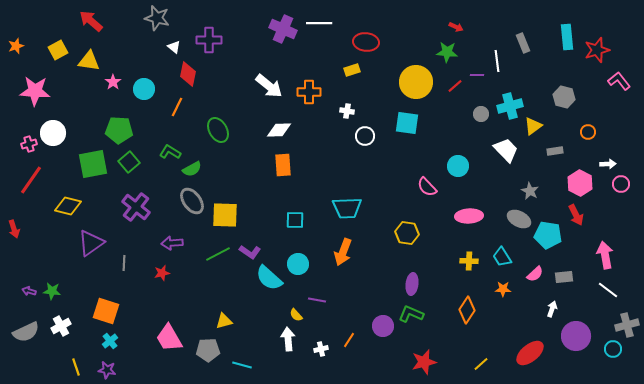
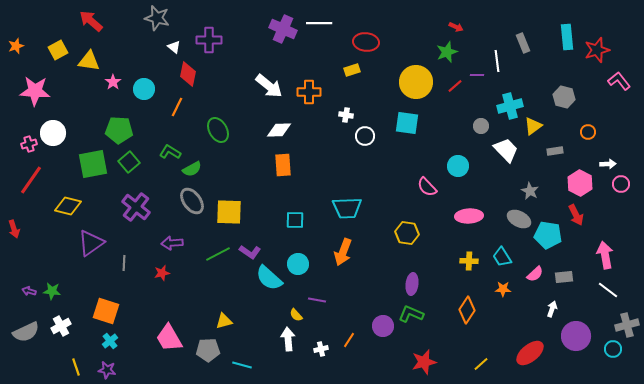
green star at (447, 52): rotated 25 degrees counterclockwise
white cross at (347, 111): moved 1 px left, 4 px down
gray circle at (481, 114): moved 12 px down
yellow square at (225, 215): moved 4 px right, 3 px up
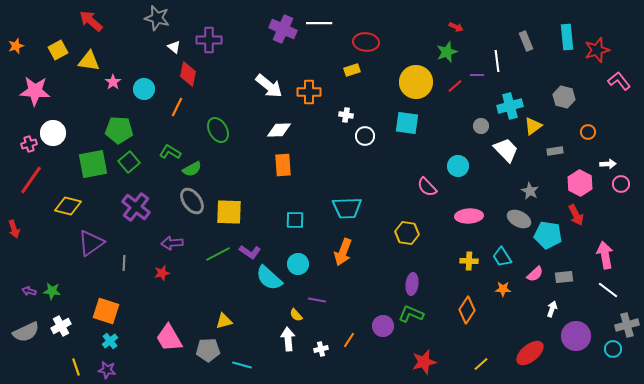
gray rectangle at (523, 43): moved 3 px right, 2 px up
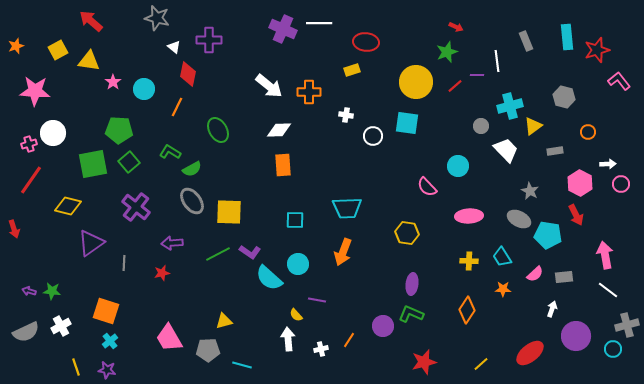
white circle at (365, 136): moved 8 px right
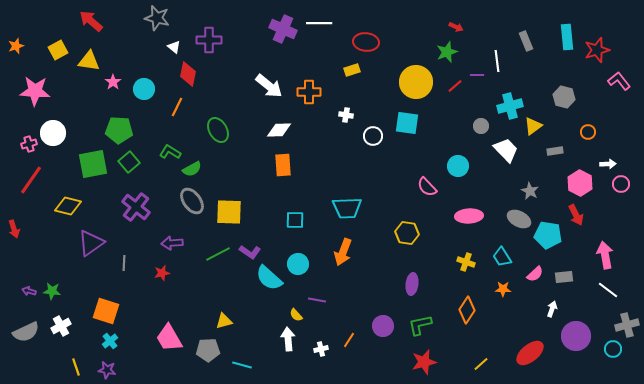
yellow cross at (469, 261): moved 3 px left, 1 px down; rotated 18 degrees clockwise
green L-shape at (411, 314): moved 9 px right, 11 px down; rotated 35 degrees counterclockwise
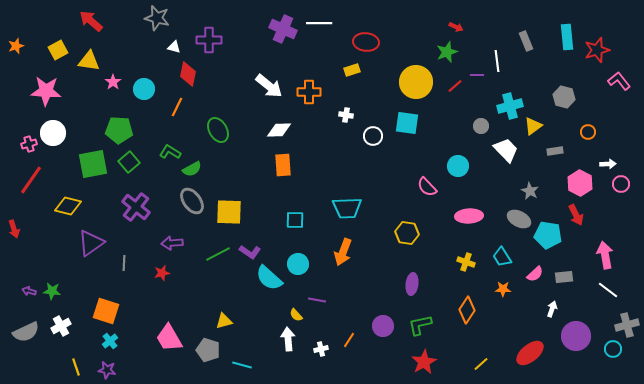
white triangle at (174, 47): rotated 24 degrees counterclockwise
pink star at (35, 91): moved 11 px right
gray pentagon at (208, 350): rotated 20 degrees clockwise
red star at (424, 362): rotated 15 degrees counterclockwise
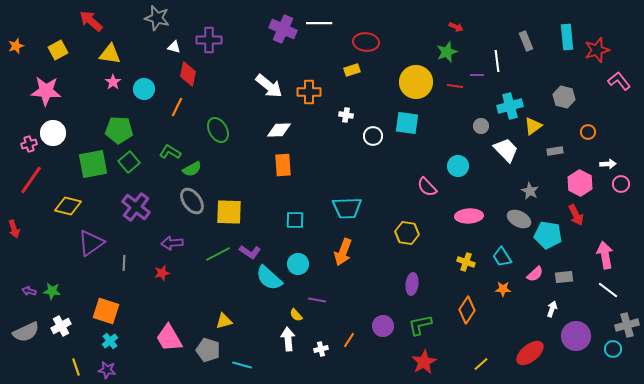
yellow triangle at (89, 61): moved 21 px right, 7 px up
red line at (455, 86): rotated 49 degrees clockwise
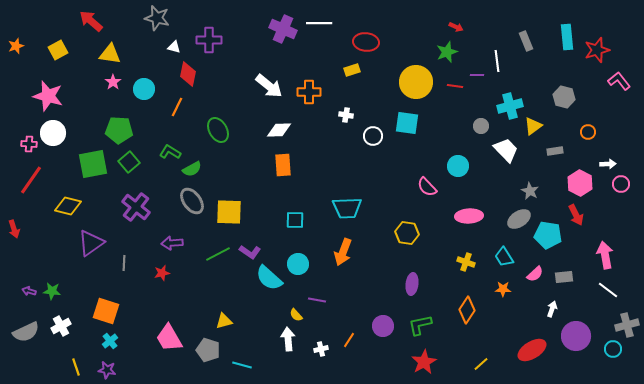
pink star at (46, 91): moved 2 px right, 5 px down; rotated 12 degrees clockwise
pink cross at (29, 144): rotated 21 degrees clockwise
gray ellipse at (519, 219): rotated 60 degrees counterclockwise
cyan trapezoid at (502, 257): moved 2 px right
red ellipse at (530, 353): moved 2 px right, 3 px up; rotated 8 degrees clockwise
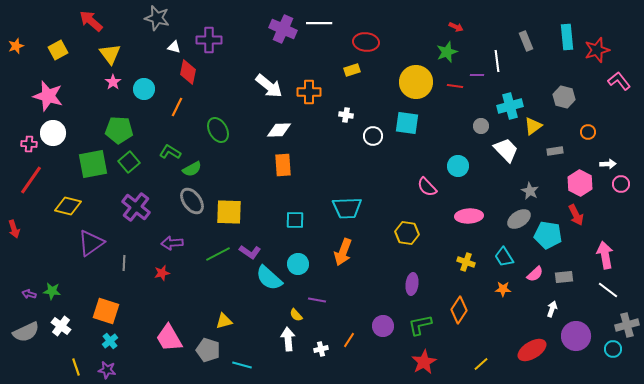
yellow triangle at (110, 54): rotated 45 degrees clockwise
red diamond at (188, 74): moved 2 px up
purple arrow at (29, 291): moved 3 px down
orange diamond at (467, 310): moved 8 px left
white cross at (61, 326): rotated 24 degrees counterclockwise
